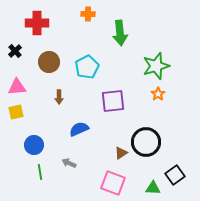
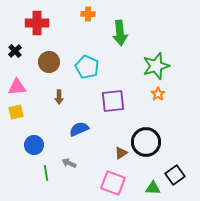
cyan pentagon: rotated 20 degrees counterclockwise
green line: moved 6 px right, 1 px down
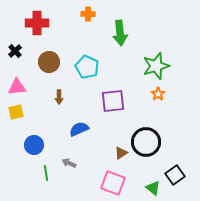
green triangle: rotated 35 degrees clockwise
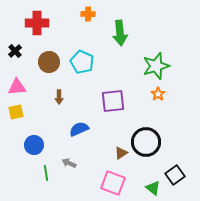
cyan pentagon: moved 5 px left, 5 px up
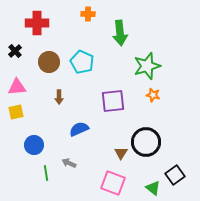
green star: moved 9 px left
orange star: moved 5 px left, 1 px down; rotated 24 degrees counterclockwise
brown triangle: rotated 24 degrees counterclockwise
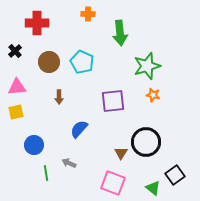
blue semicircle: rotated 24 degrees counterclockwise
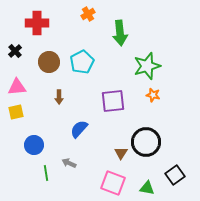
orange cross: rotated 32 degrees counterclockwise
cyan pentagon: rotated 20 degrees clockwise
green triangle: moved 6 px left; rotated 28 degrees counterclockwise
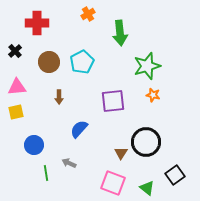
green triangle: rotated 28 degrees clockwise
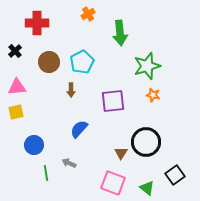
brown arrow: moved 12 px right, 7 px up
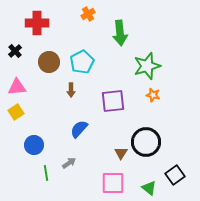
yellow square: rotated 21 degrees counterclockwise
gray arrow: rotated 120 degrees clockwise
pink square: rotated 20 degrees counterclockwise
green triangle: moved 2 px right
